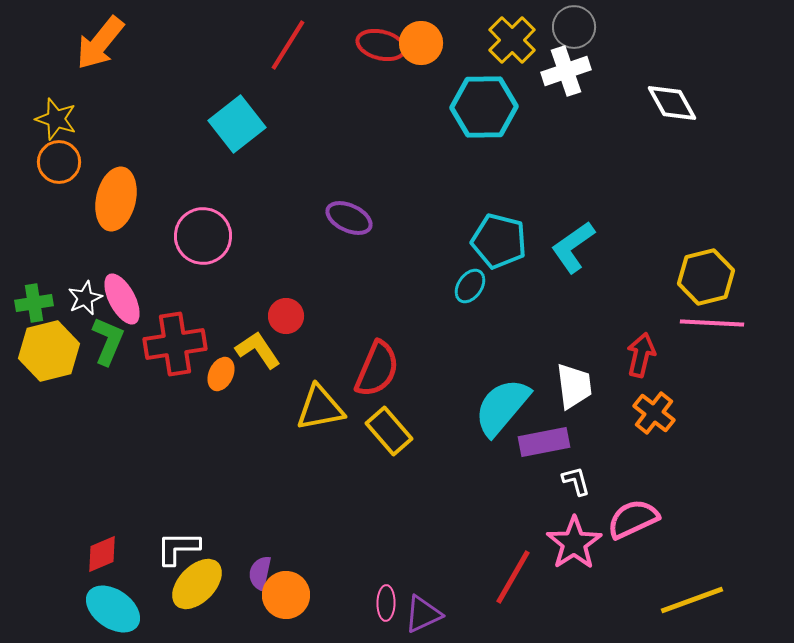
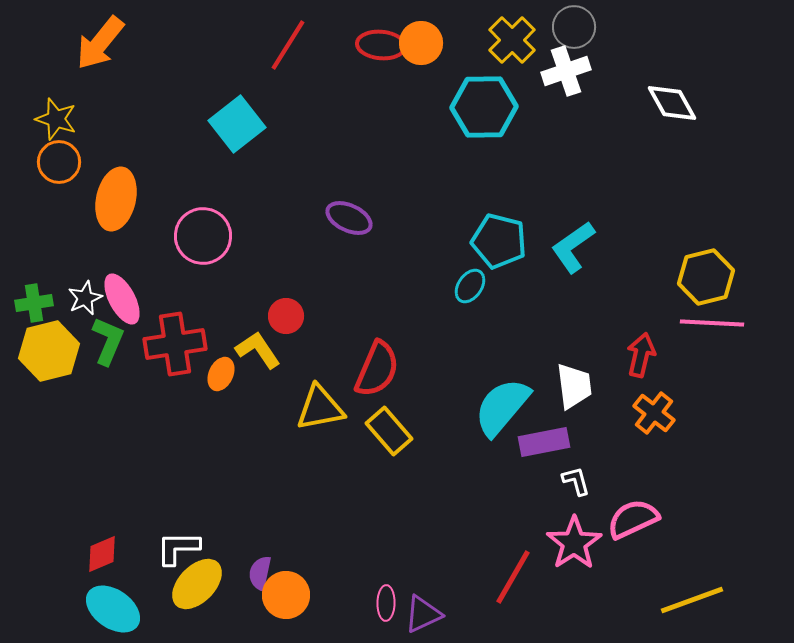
red ellipse at (381, 45): rotated 9 degrees counterclockwise
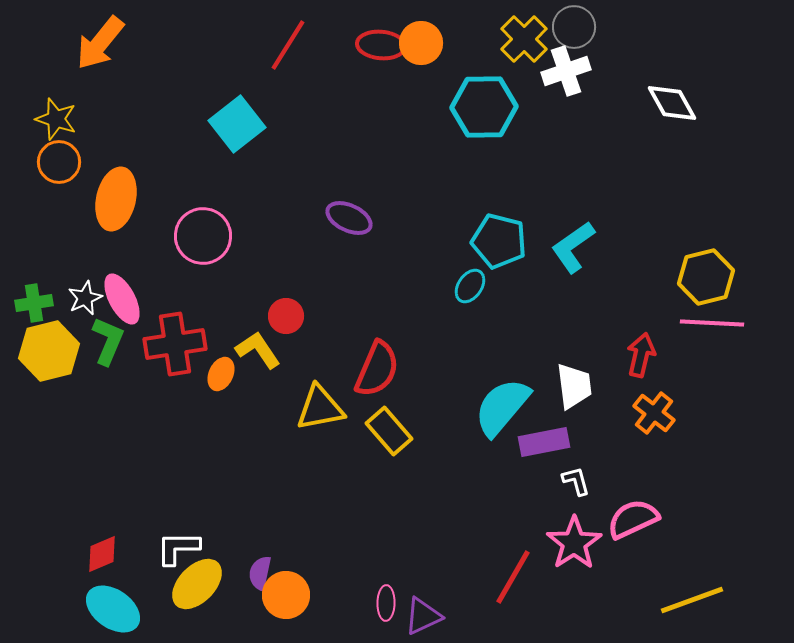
yellow cross at (512, 40): moved 12 px right, 1 px up
purple triangle at (423, 614): moved 2 px down
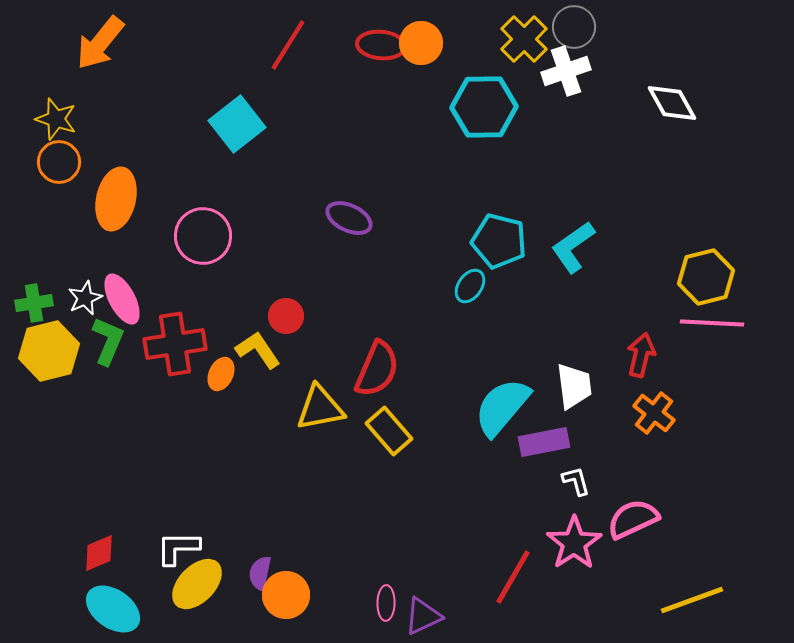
red diamond at (102, 554): moved 3 px left, 1 px up
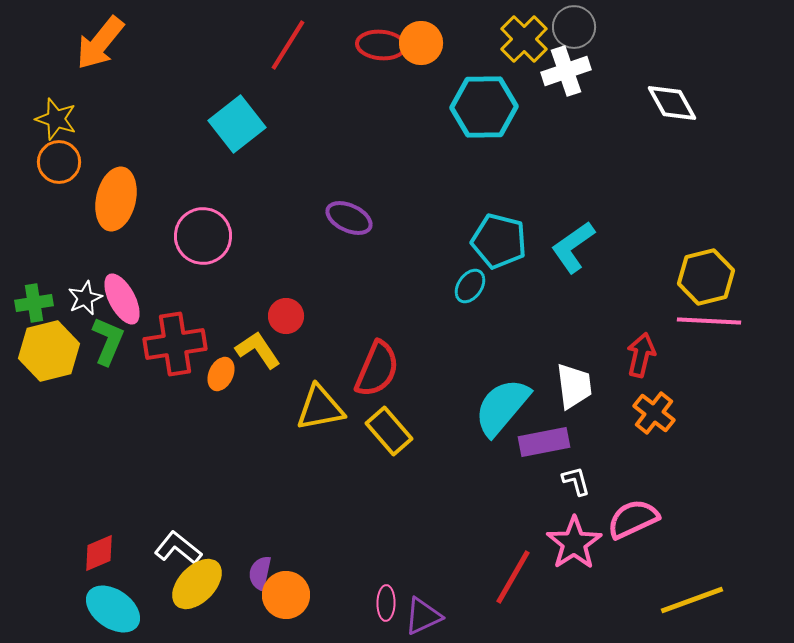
pink line at (712, 323): moved 3 px left, 2 px up
white L-shape at (178, 548): rotated 39 degrees clockwise
